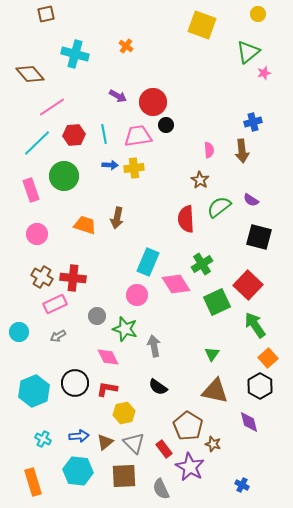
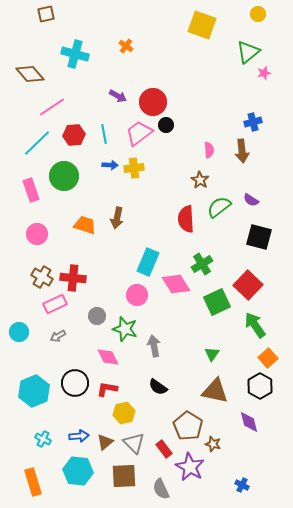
pink trapezoid at (138, 136): moved 1 px right, 3 px up; rotated 28 degrees counterclockwise
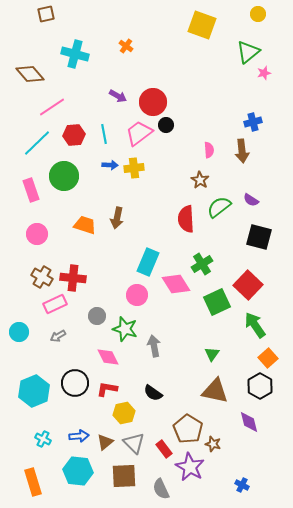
black semicircle at (158, 387): moved 5 px left, 6 px down
brown pentagon at (188, 426): moved 3 px down
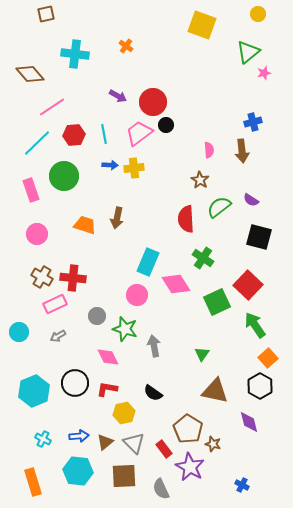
cyan cross at (75, 54): rotated 8 degrees counterclockwise
green cross at (202, 264): moved 1 px right, 6 px up; rotated 25 degrees counterclockwise
green triangle at (212, 354): moved 10 px left
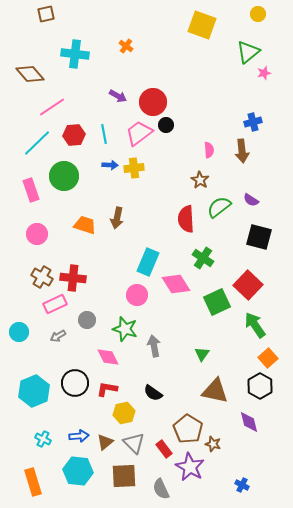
gray circle at (97, 316): moved 10 px left, 4 px down
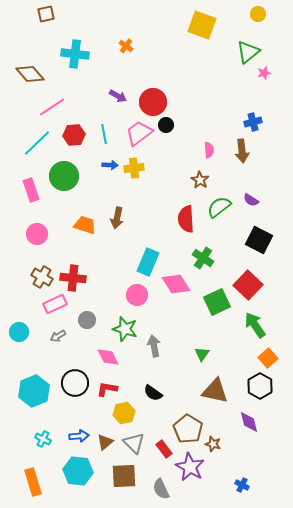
black square at (259, 237): moved 3 px down; rotated 12 degrees clockwise
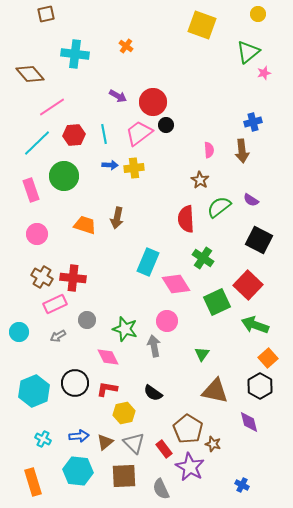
pink circle at (137, 295): moved 30 px right, 26 px down
green arrow at (255, 325): rotated 36 degrees counterclockwise
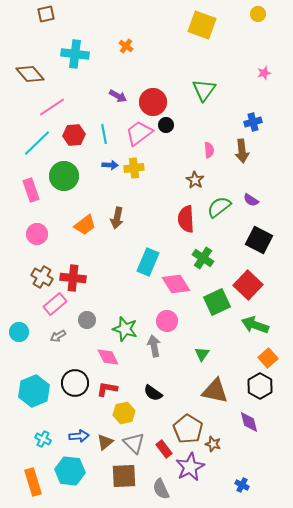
green triangle at (248, 52): moved 44 px left, 38 px down; rotated 15 degrees counterclockwise
brown star at (200, 180): moved 5 px left
orange trapezoid at (85, 225): rotated 125 degrees clockwise
pink rectangle at (55, 304): rotated 15 degrees counterclockwise
purple star at (190, 467): rotated 16 degrees clockwise
cyan hexagon at (78, 471): moved 8 px left
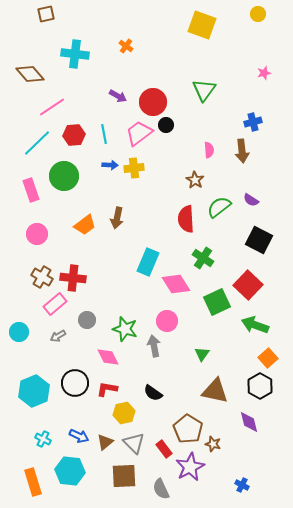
blue arrow at (79, 436): rotated 30 degrees clockwise
